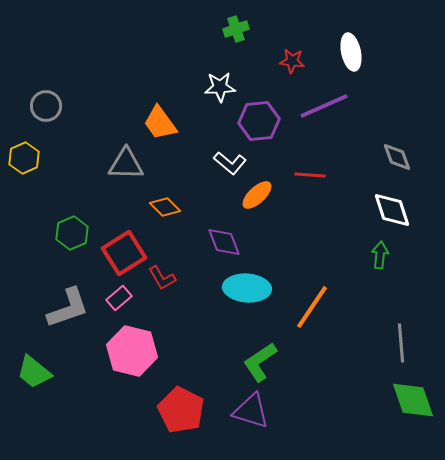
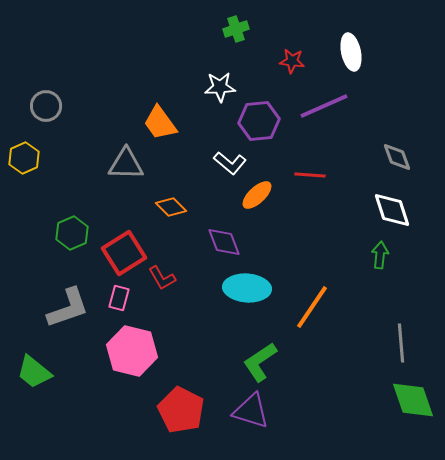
orange diamond: moved 6 px right
pink rectangle: rotated 35 degrees counterclockwise
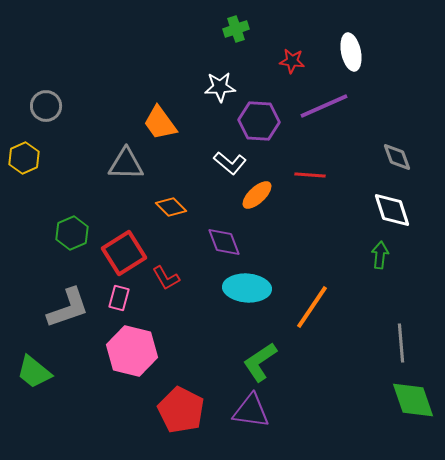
purple hexagon: rotated 9 degrees clockwise
red L-shape: moved 4 px right
purple triangle: rotated 9 degrees counterclockwise
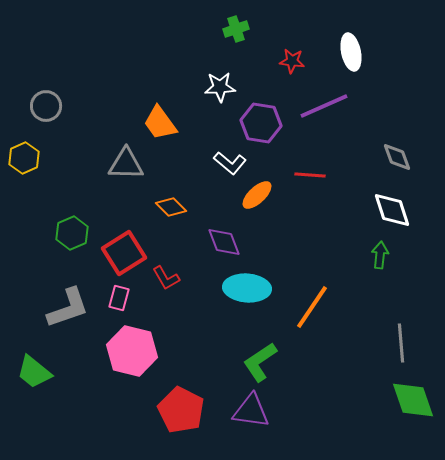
purple hexagon: moved 2 px right, 2 px down; rotated 6 degrees clockwise
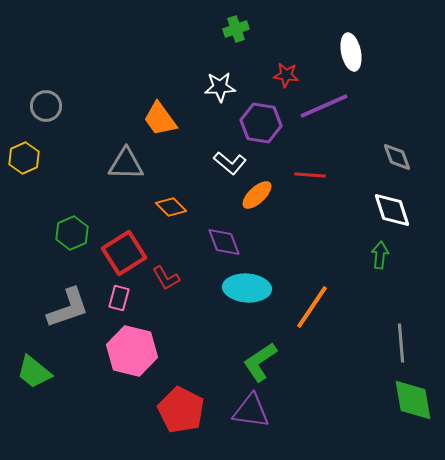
red star: moved 6 px left, 14 px down
orange trapezoid: moved 4 px up
green diamond: rotated 9 degrees clockwise
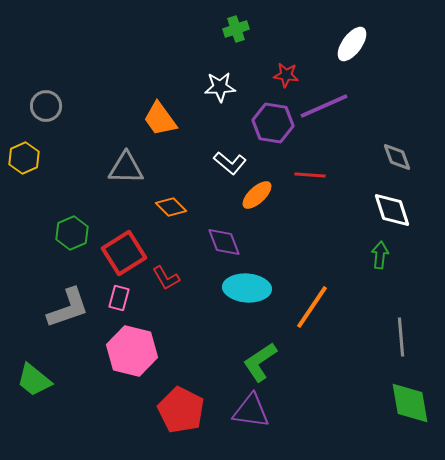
white ellipse: moved 1 px right, 8 px up; rotated 48 degrees clockwise
purple hexagon: moved 12 px right
gray triangle: moved 4 px down
gray line: moved 6 px up
green trapezoid: moved 8 px down
green diamond: moved 3 px left, 3 px down
